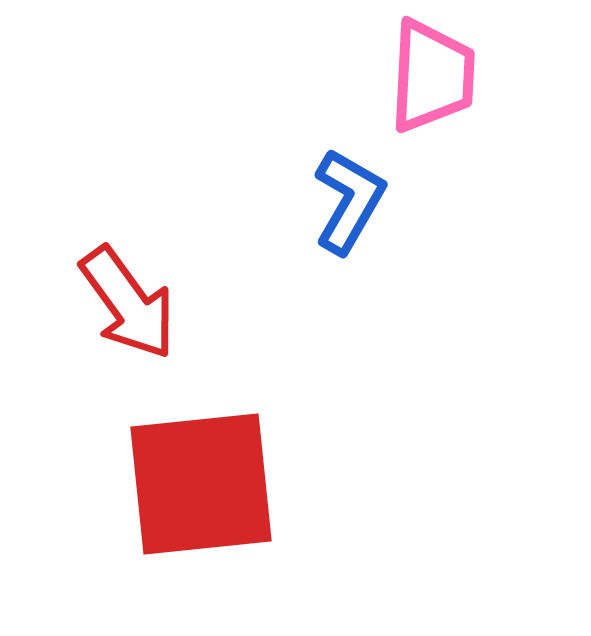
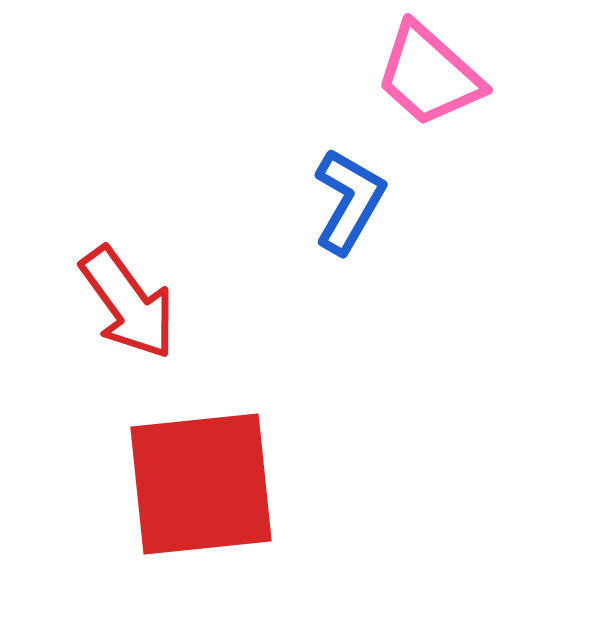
pink trapezoid: moved 3 px left, 1 px up; rotated 129 degrees clockwise
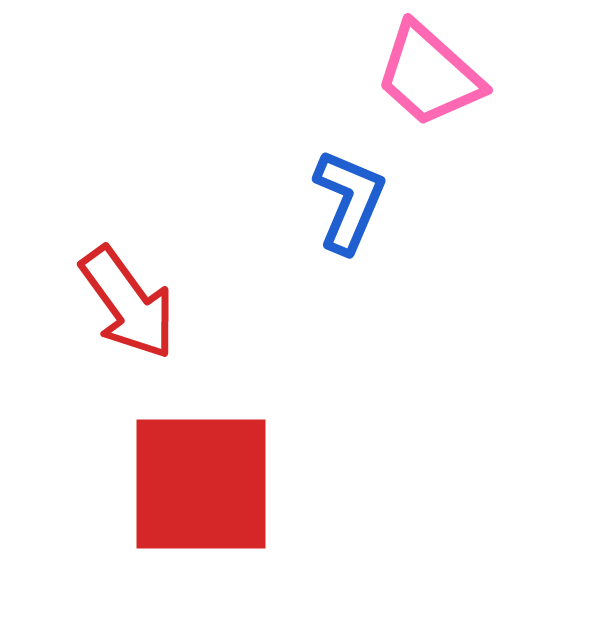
blue L-shape: rotated 7 degrees counterclockwise
red square: rotated 6 degrees clockwise
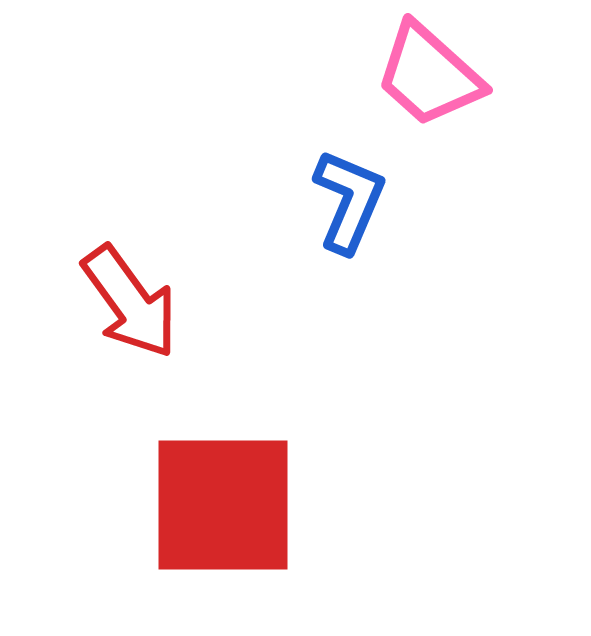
red arrow: moved 2 px right, 1 px up
red square: moved 22 px right, 21 px down
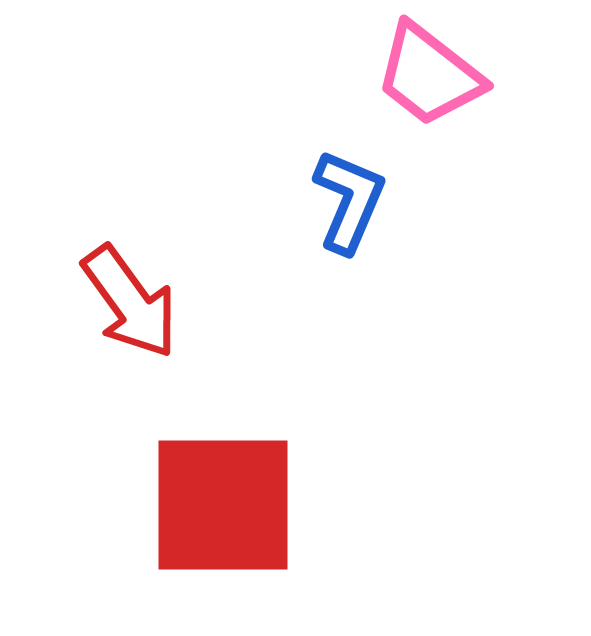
pink trapezoid: rotated 4 degrees counterclockwise
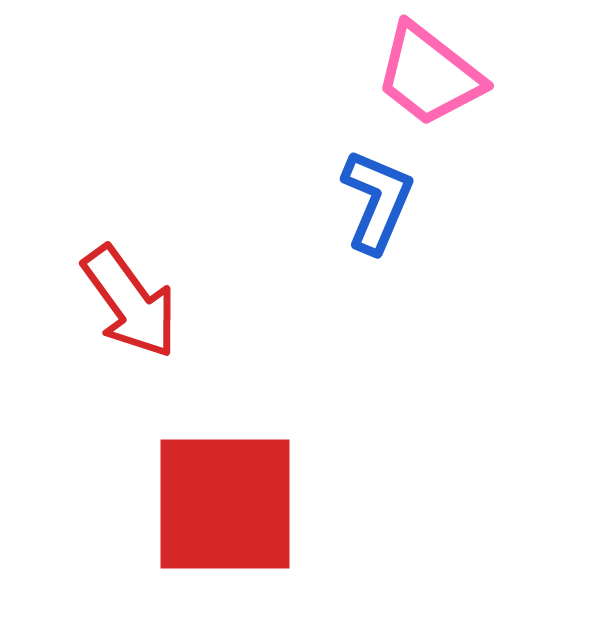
blue L-shape: moved 28 px right
red square: moved 2 px right, 1 px up
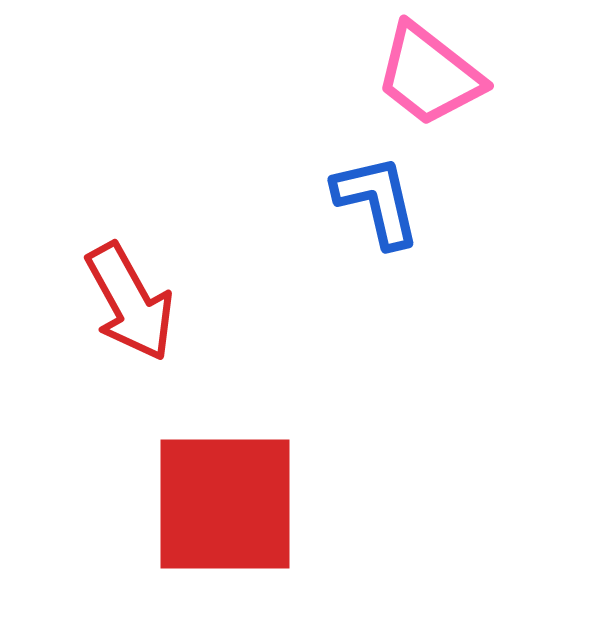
blue L-shape: rotated 36 degrees counterclockwise
red arrow: rotated 7 degrees clockwise
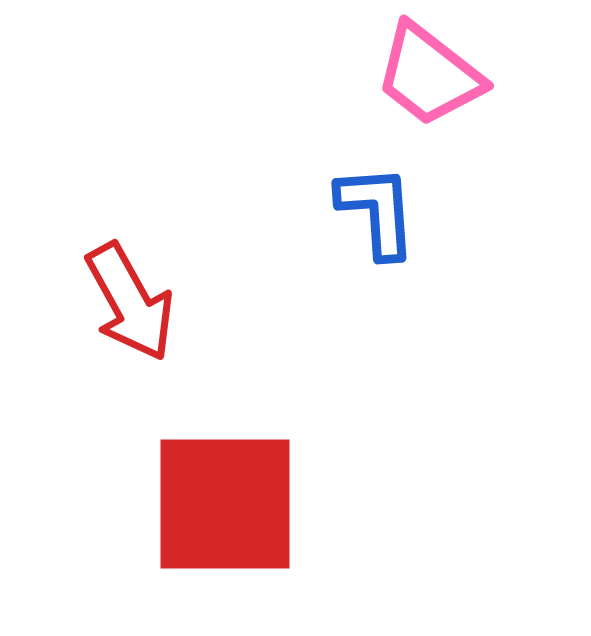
blue L-shape: moved 10 px down; rotated 9 degrees clockwise
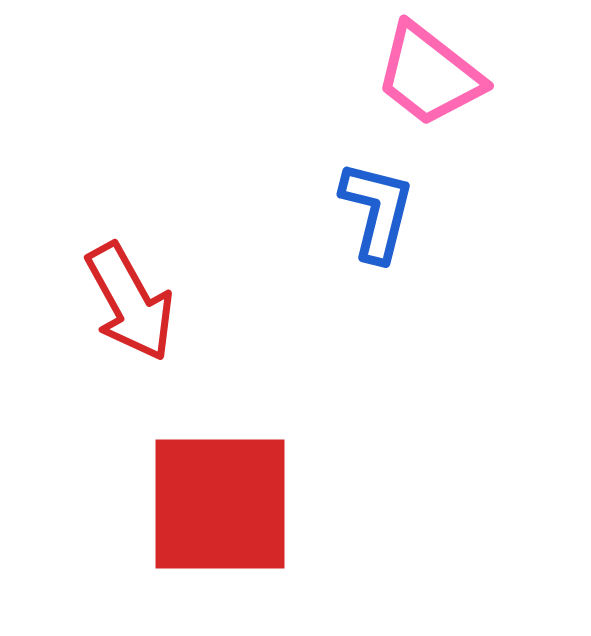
blue L-shape: rotated 18 degrees clockwise
red square: moved 5 px left
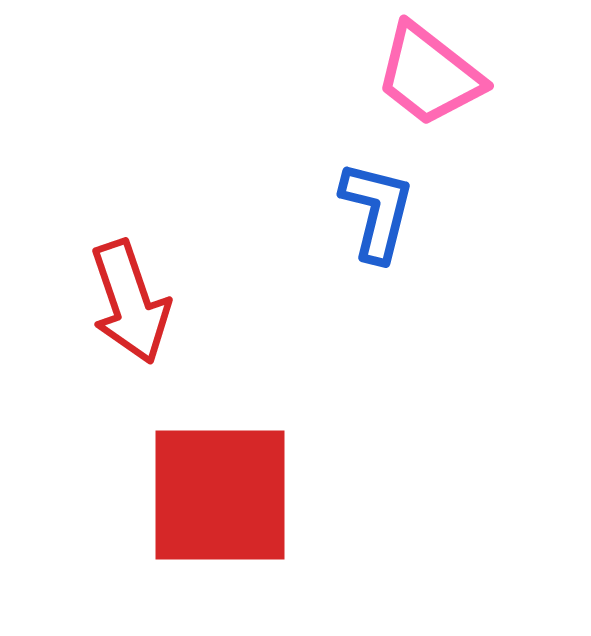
red arrow: rotated 10 degrees clockwise
red square: moved 9 px up
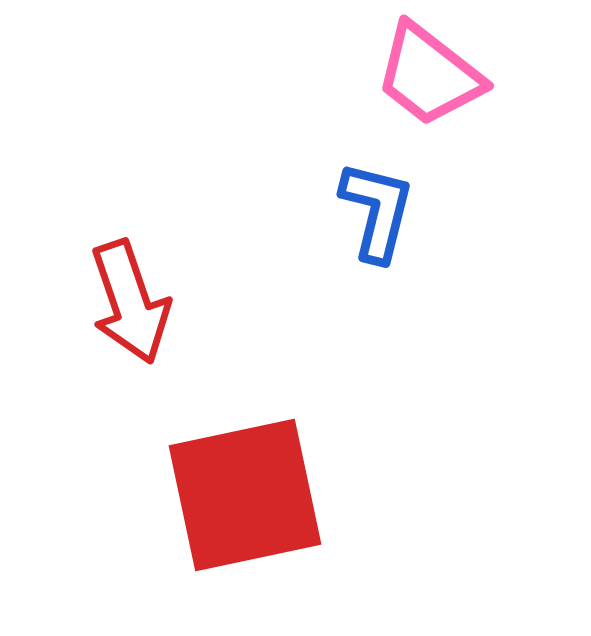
red square: moved 25 px right; rotated 12 degrees counterclockwise
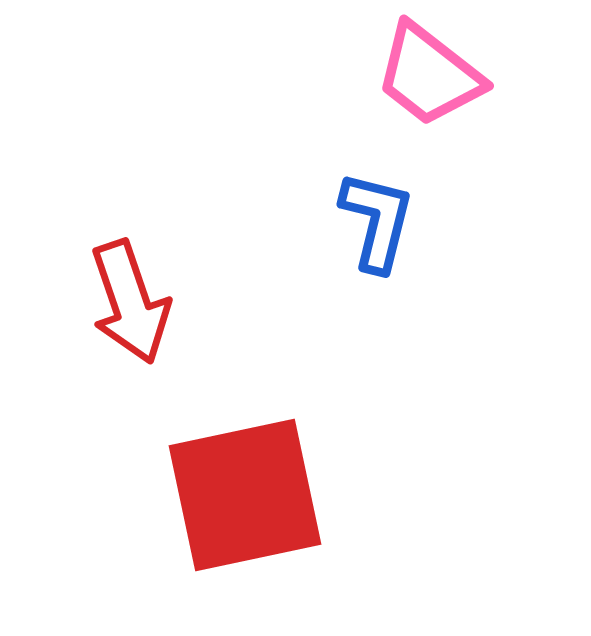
blue L-shape: moved 10 px down
